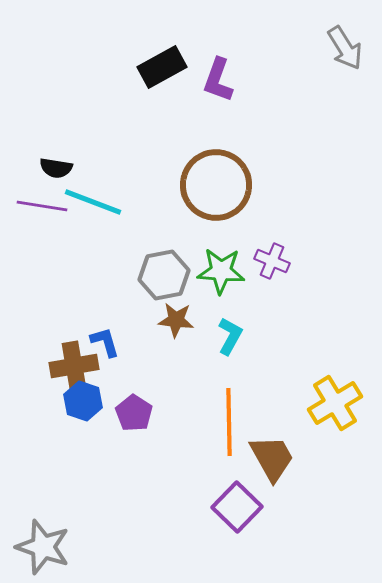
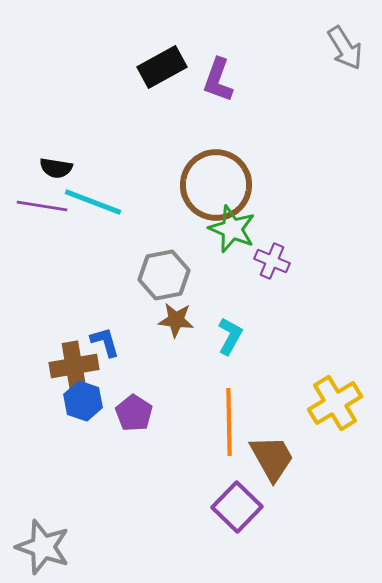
green star: moved 11 px right, 42 px up; rotated 18 degrees clockwise
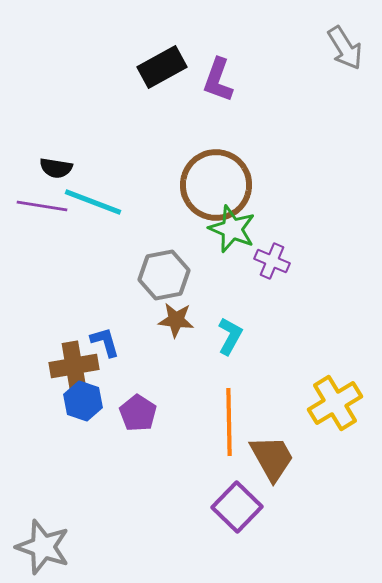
purple pentagon: moved 4 px right
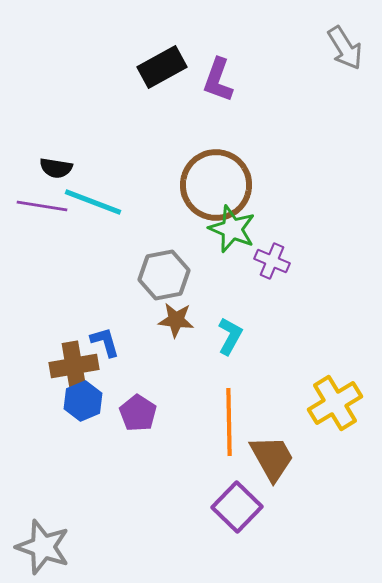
blue hexagon: rotated 18 degrees clockwise
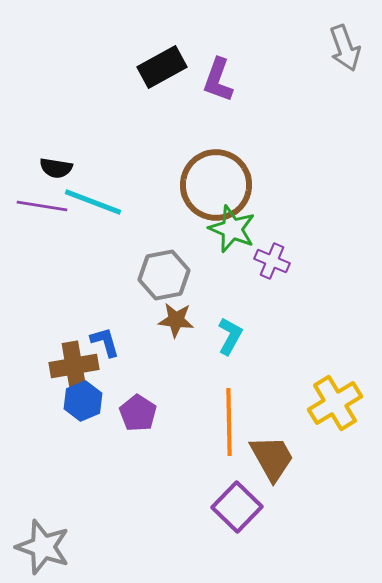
gray arrow: rotated 12 degrees clockwise
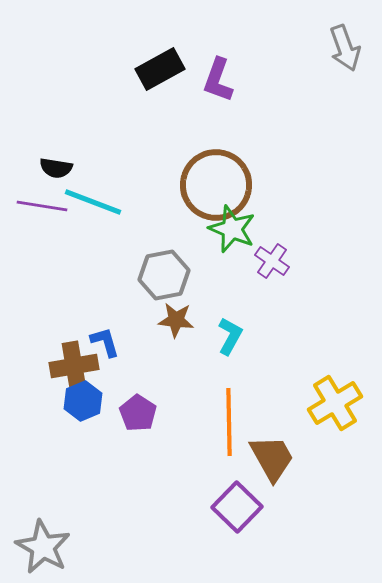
black rectangle: moved 2 px left, 2 px down
purple cross: rotated 12 degrees clockwise
gray star: rotated 10 degrees clockwise
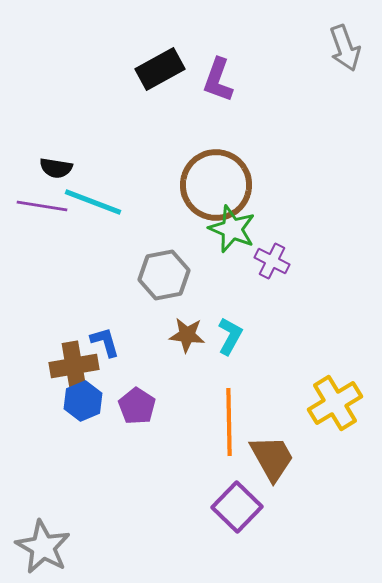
purple cross: rotated 8 degrees counterclockwise
brown star: moved 11 px right, 15 px down
purple pentagon: moved 1 px left, 7 px up
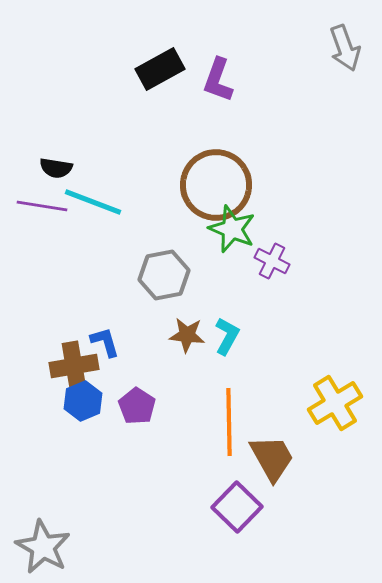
cyan L-shape: moved 3 px left
